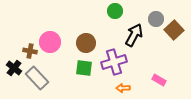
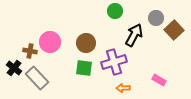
gray circle: moved 1 px up
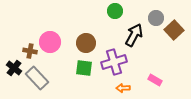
pink rectangle: moved 4 px left
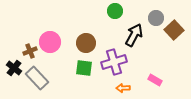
brown cross: rotated 32 degrees counterclockwise
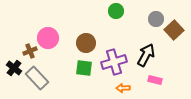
green circle: moved 1 px right
gray circle: moved 1 px down
black arrow: moved 12 px right, 20 px down
pink circle: moved 2 px left, 4 px up
pink rectangle: rotated 16 degrees counterclockwise
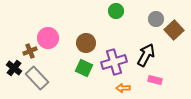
green square: rotated 18 degrees clockwise
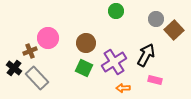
purple cross: rotated 15 degrees counterclockwise
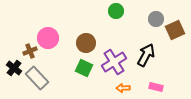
brown square: moved 1 px right; rotated 18 degrees clockwise
pink rectangle: moved 1 px right, 7 px down
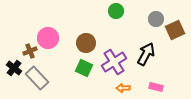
black arrow: moved 1 px up
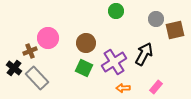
brown square: rotated 12 degrees clockwise
black arrow: moved 2 px left
pink rectangle: rotated 64 degrees counterclockwise
